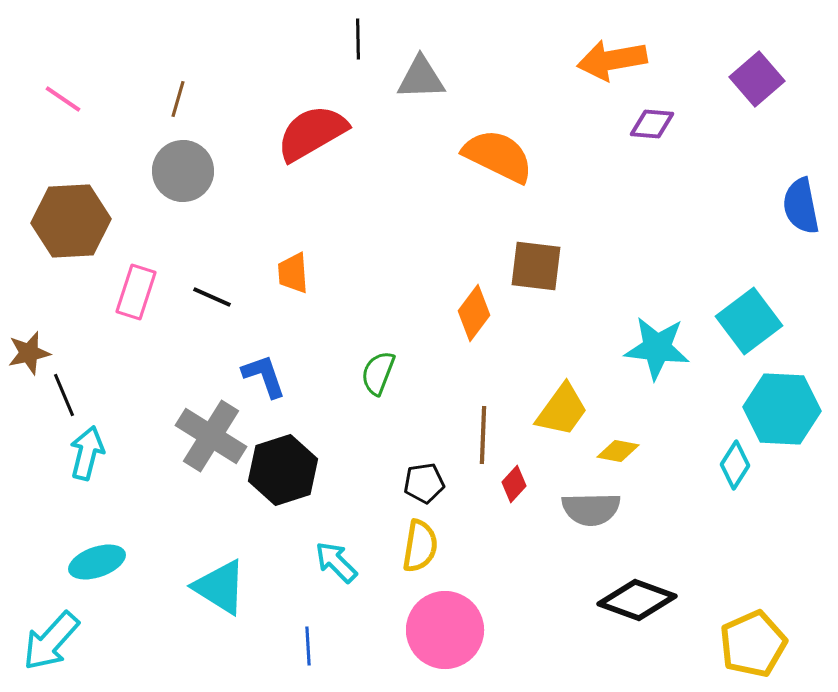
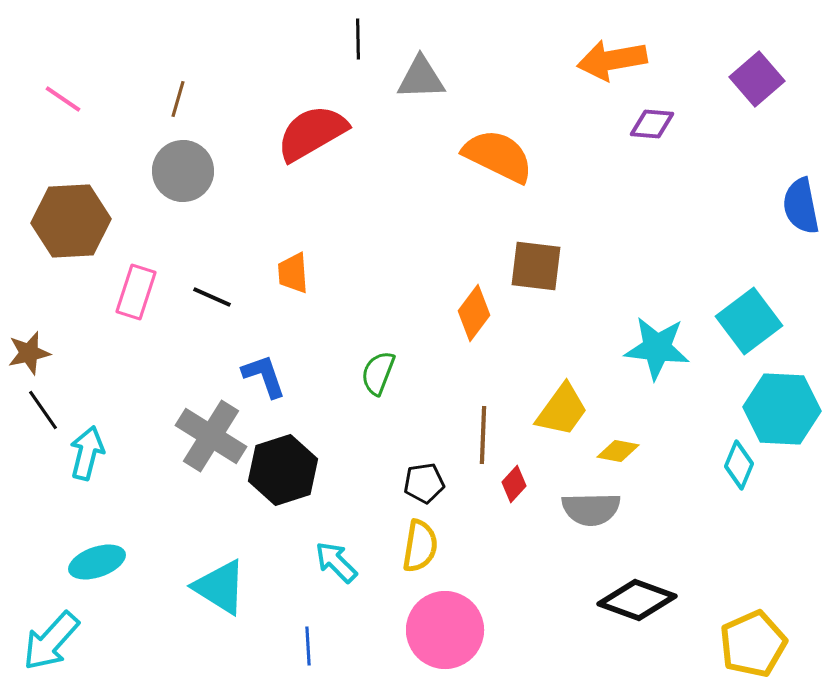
black line at (64, 395): moved 21 px left, 15 px down; rotated 12 degrees counterclockwise
cyan diamond at (735, 465): moved 4 px right; rotated 9 degrees counterclockwise
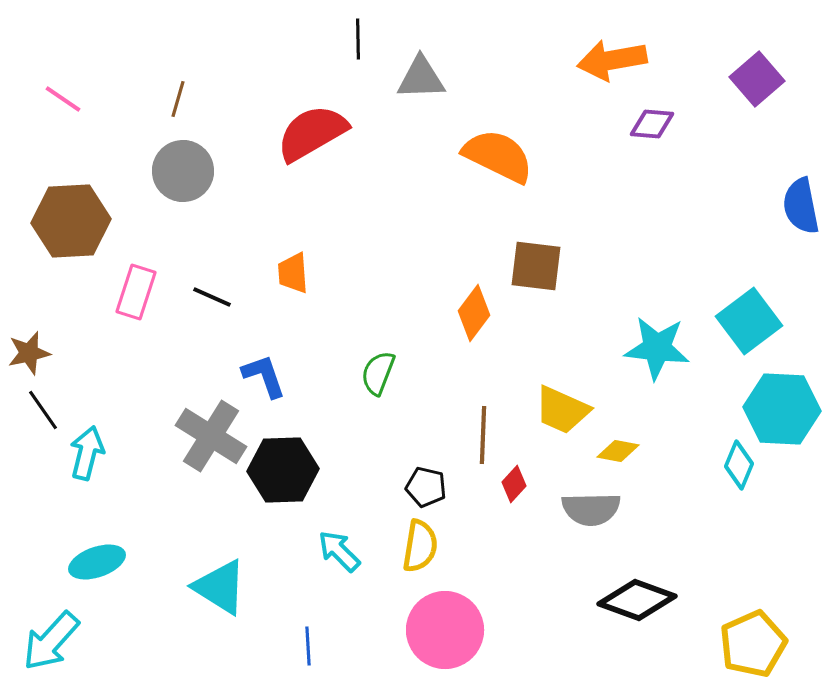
yellow trapezoid at (562, 410): rotated 78 degrees clockwise
black hexagon at (283, 470): rotated 16 degrees clockwise
black pentagon at (424, 483): moved 2 px right, 4 px down; rotated 21 degrees clockwise
cyan arrow at (336, 562): moved 3 px right, 11 px up
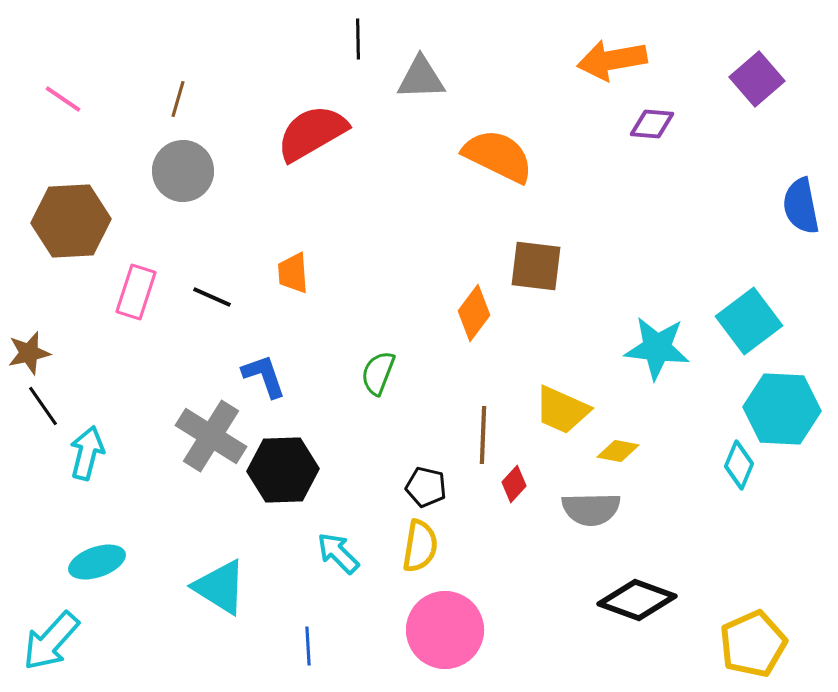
black line at (43, 410): moved 4 px up
cyan arrow at (339, 551): moved 1 px left, 2 px down
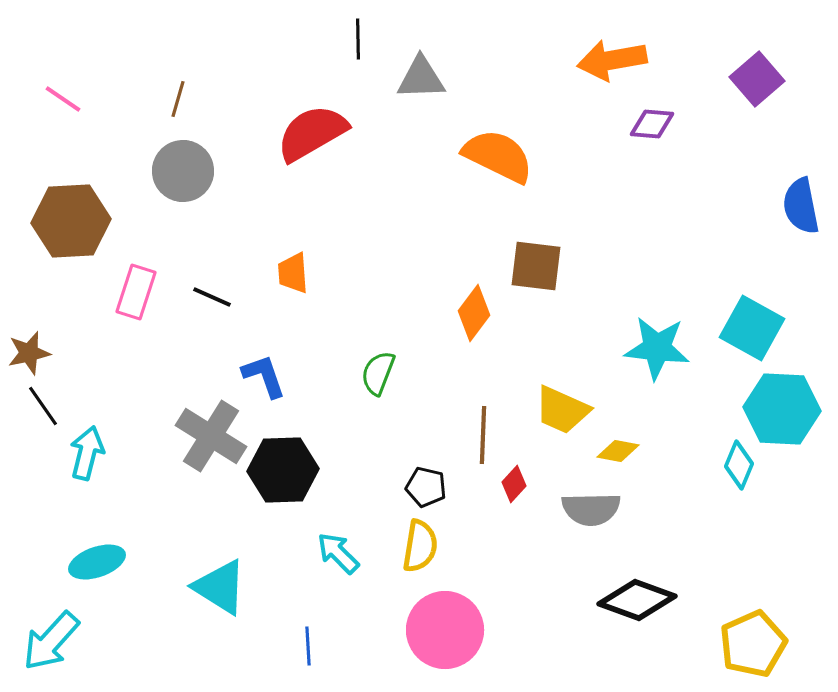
cyan square at (749, 321): moved 3 px right, 7 px down; rotated 24 degrees counterclockwise
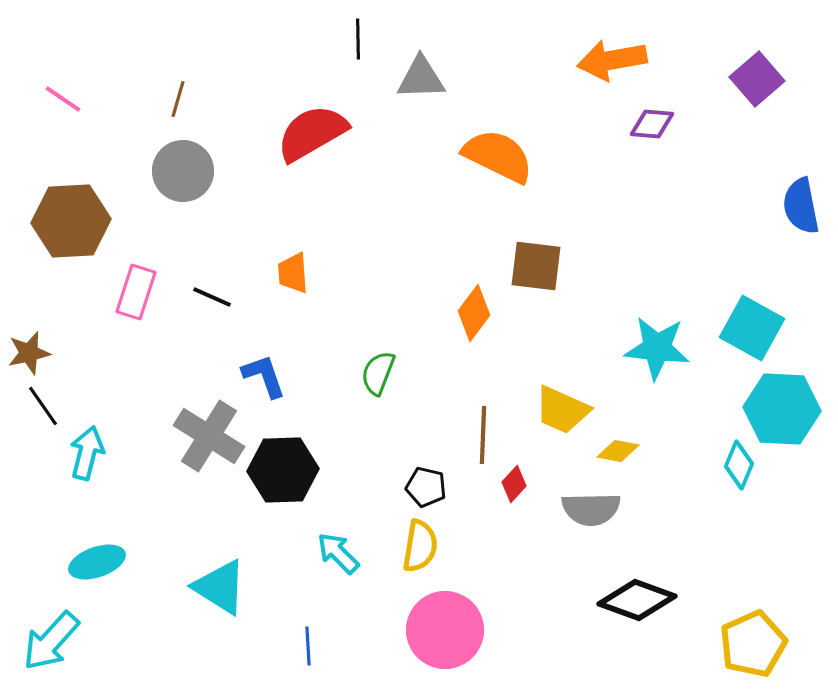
gray cross at (211, 436): moved 2 px left
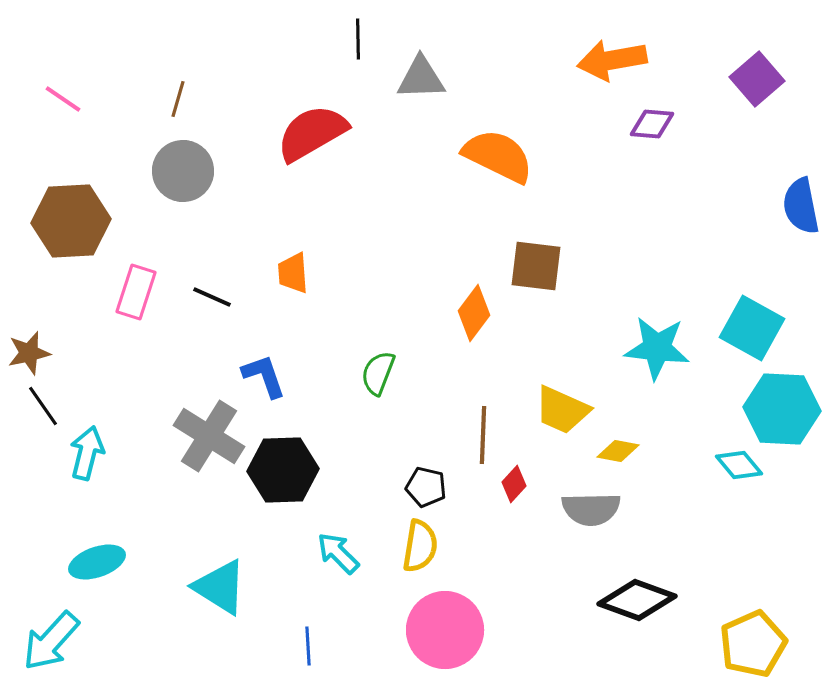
cyan diamond at (739, 465): rotated 63 degrees counterclockwise
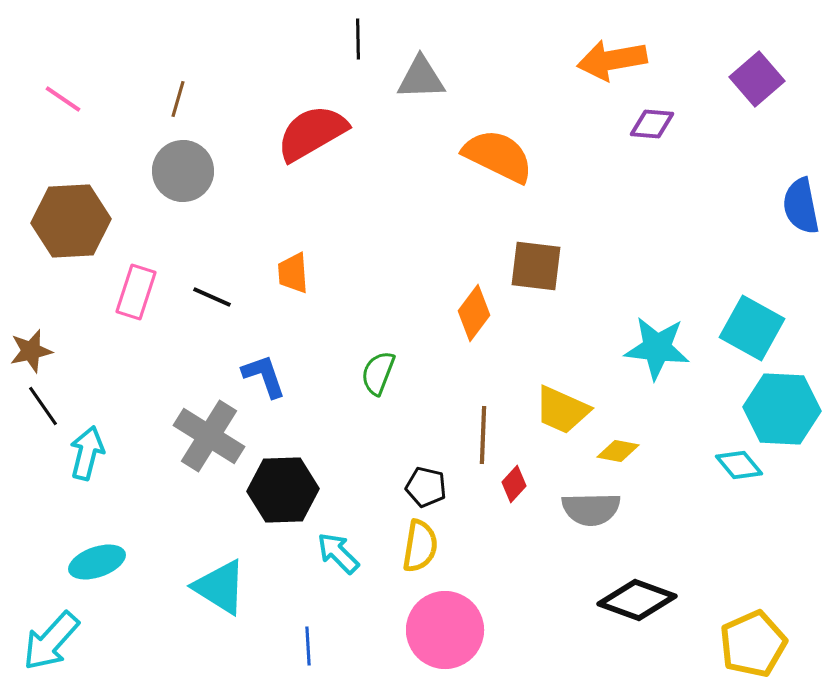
brown star at (29, 353): moved 2 px right, 2 px up
black hexagon at (283, 470): moved 20 px down
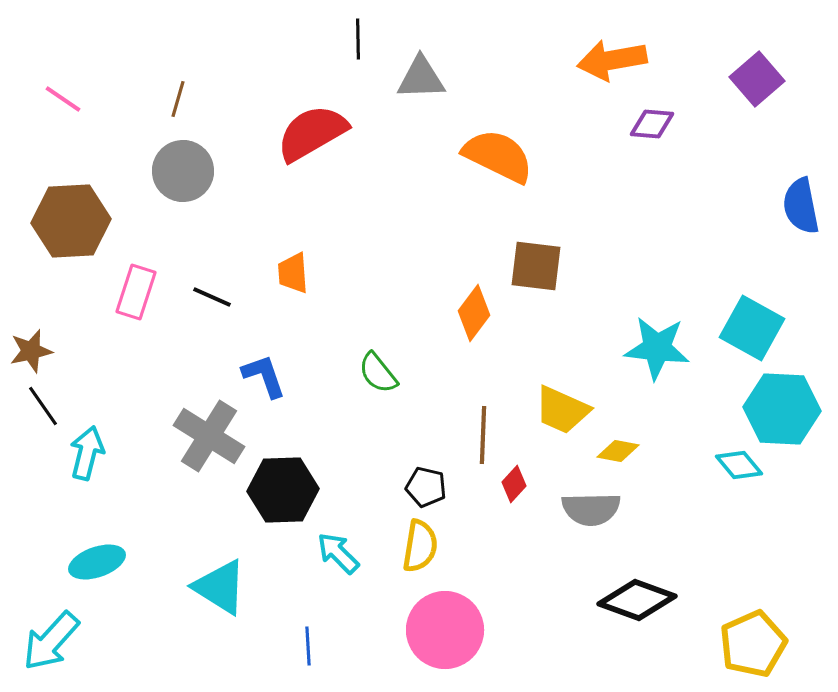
green semicircle at (378, 373): rotated 60 degrees counterclockwise
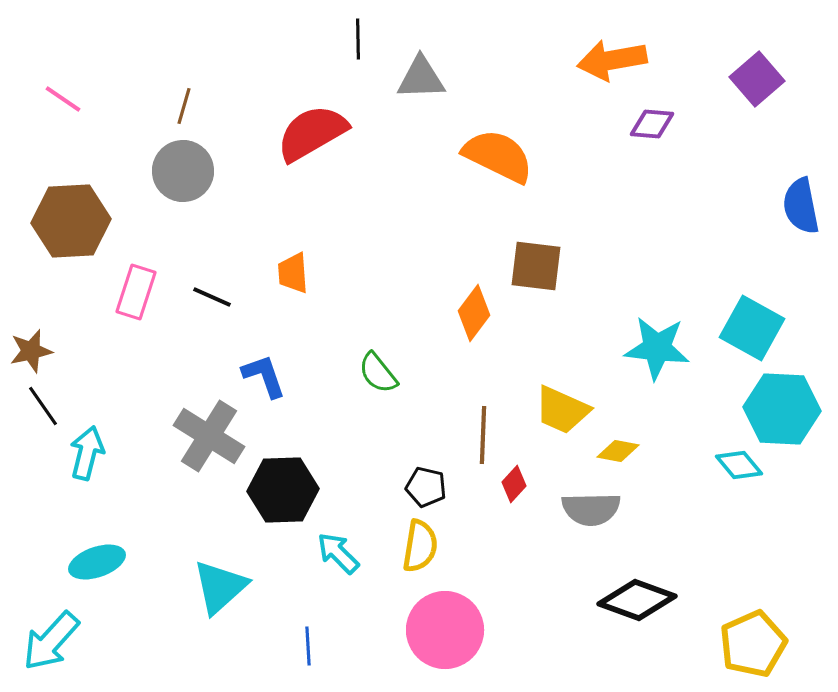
brown line at (178, 99): moved 6 px right, 7 px down
cyan triangle at (220, 587): rotated 46 degrees clockwise
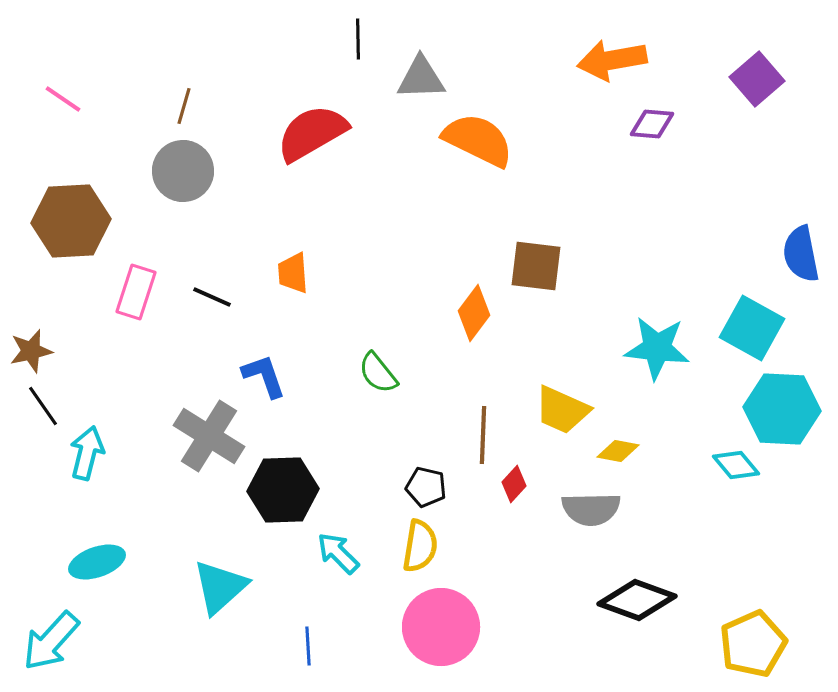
orange semicircle at (498, 156): moved 20 px left, 16 px up
blue semicircle at (801, 206): moved 48 px down
cyan diamond at (739, 465): moved 3 px left
pink circle at (445, 630): moved 4 px left, 3 px up
